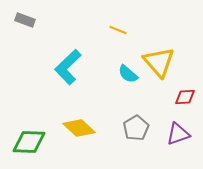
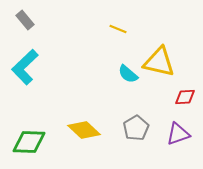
gray rectangle: rotated 30 degrees clockwise
yellow line: moved 1 px up
yellow triangle: rotated 36 degrees counterclockwise
cyan L-shape: moved 43 px left
yellow diamond: moved 5 px right, 2 px down
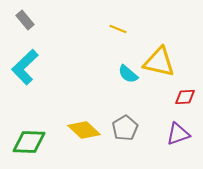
gray pentagon: moved 11 px left
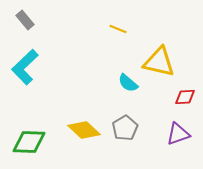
cyan semicircle: moved 9 px down
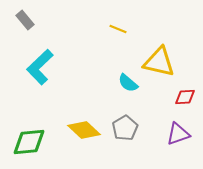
cyan L-shape: moved 15 px right
green diamond: rotated 8 degrees counterclockwise
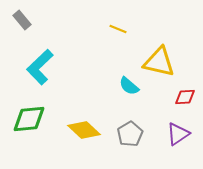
gray rectangle: moved 3 px left
cyan semicircle: moved 1 px right, 3 px down
gray pentagon: moved 5 px right, 6 px down
purple triangle: rotated 15 degrees counterclockwise
green diamond: moved 23 px up
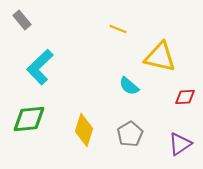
yellow triangle: moved 1 px right, 5 px up
yellow diamond: rotated 64 degrees clockwise
purple triangle: moved 2 px right, 10 px down
